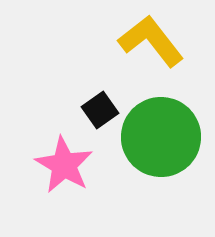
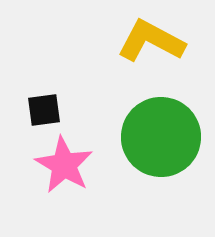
yellow L-shape: rotated 24 degrees counterclockwise
black square: moved 56 px left; rotated 27 degrees clockwise
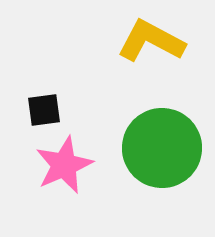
green circle: moved 1 px right, 11 px down
pink star: rotated 18 degrees clockwise
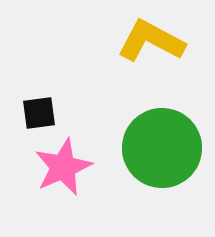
black square: moved 5 px left, 3 px down
pink star: moved 1 px left, 2 px down
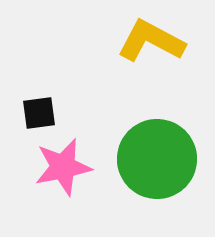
green circle: moved 5 px left, 11 px down
pink star: rotated 12 degrees clockwise
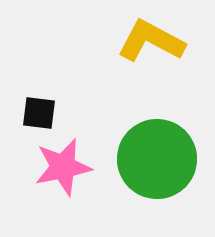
black square: rotated 15 degrees clockwise
